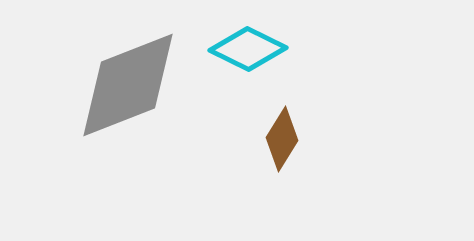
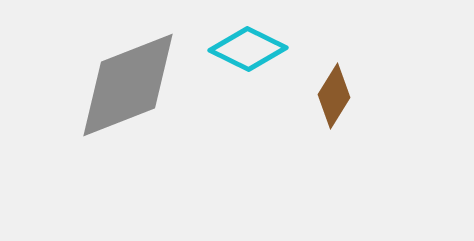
brown diamond: moved 52 px right, 43 px up
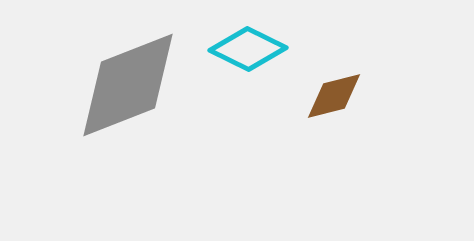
brown diamond: rotated 44 degrees clockwise
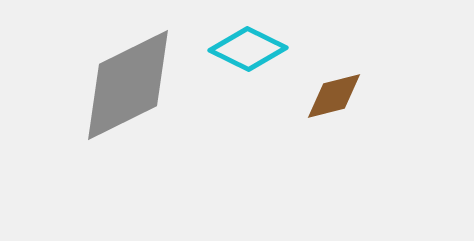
gray diamond: rotated 5 degrees counterclockwise
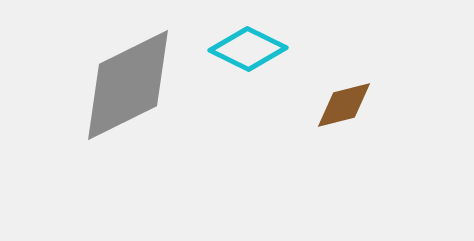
brown diamond: moved 10 px right, 9 px down
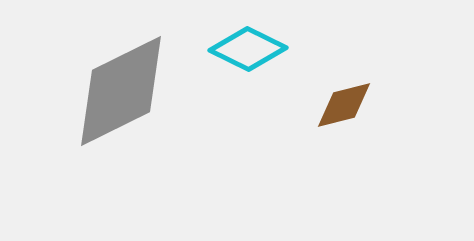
gray diamond: moved 7 px left, 6 px down
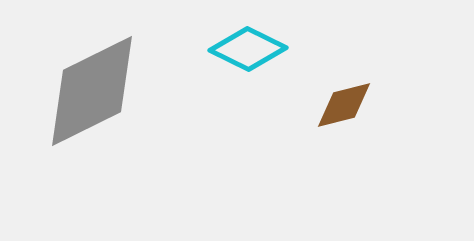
gray diamond: moved 29 px left
